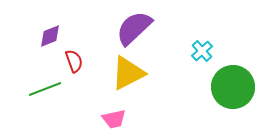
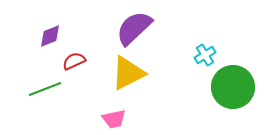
cyan cross: moved 3 px right, 4 px down; rotated 10 degrees clockwise
red semicircle: rotated 95 degrees counterclockwise
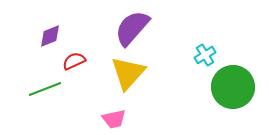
purple semicircle: moved 2 px left; rotated 6 degrees counterclockwise
yellow triangle: rotated 21 degrees counterclockwise
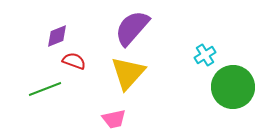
purple diamond: moved 7 px right
red semicircle: rotated 45 degrees clockwise
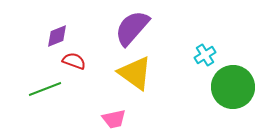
yellow triangle: moved 7 px right; rotated 36 degrees counterclockwise
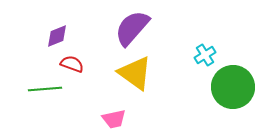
red semicircle: moved 2 px left, 3 px down
green line: rotated 16 degrees clockwise
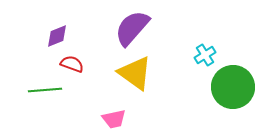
green line: moved 1 px down
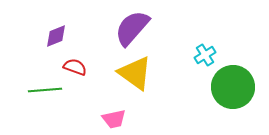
purple diamond: moved 1 px left
red semicircle: moved 3 px right, 3 px down
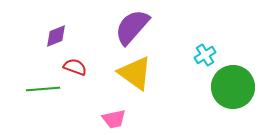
purple semicircle: moved 1 px up
green line: moved 2 px left, 1 px up
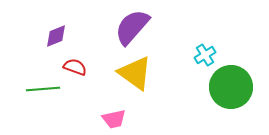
green circle: moved 2 px left
